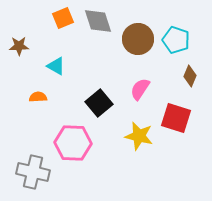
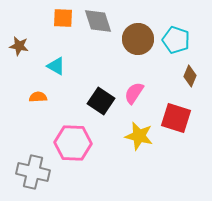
orange square: rotated 25 degrees clockwise
brown star: rotated 12 degrees clockwise
pink semicircle: moved 6 px left, 4 px down
black square: moved 2 px right, 2 px up; rotated 16 degrees counterclockwise
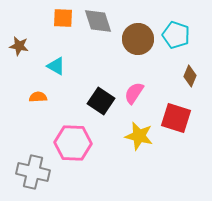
cyan pentagon: moved 5 px up
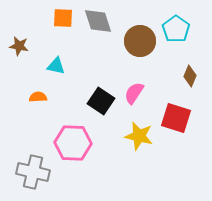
cyan pentagon: moved 6 px up; rotated 16 degrees clockwise
brown circle: moved 2 px right, 2 px down
cyan triangle: rotated 18 degrees counterclockwise
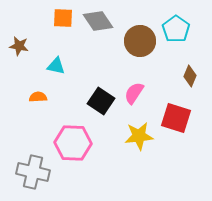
gray diamond: rotated 16 degrees counterclockwise
yellow star: rotated 20 degrees counterclockwise
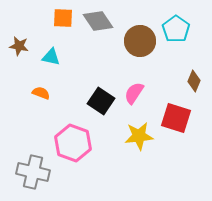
cyan triangle: moved 5 px left, 9 px up
brown diamond: moved 4 px right, 5 px down
orange semicircle: moved 3 px right, 4 px up; rotated 24 degrees clockwise
pink hexagon: rotated 18 degrees clockwise
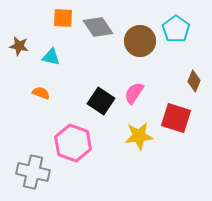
gray diamond: moved 6 px down
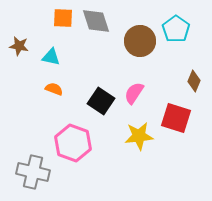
gray diamond: moved 2 px left, 6 px up; rotated 16 degrees clockwise
orange semicircle: moved 13 px right, 4 px up
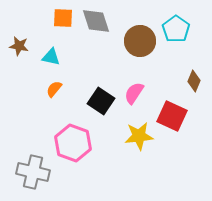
orange semicircle: rotated 72 degrees counterclockwise
red square: moved 4 px left, 2 px up; rotated 8 degrees clockwise
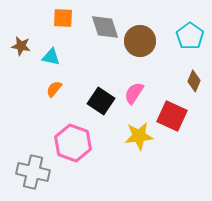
gray diamond: moved 9 px right, 6 px down
cyan pentagon: moved 14 px right, 7 px down
brown star: moved 2 px right
